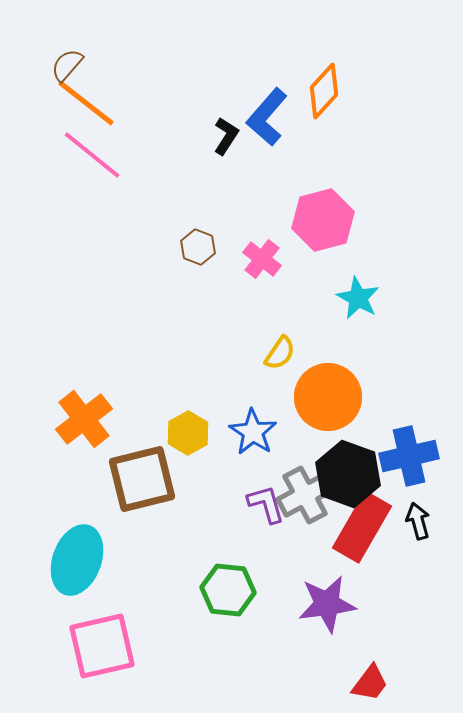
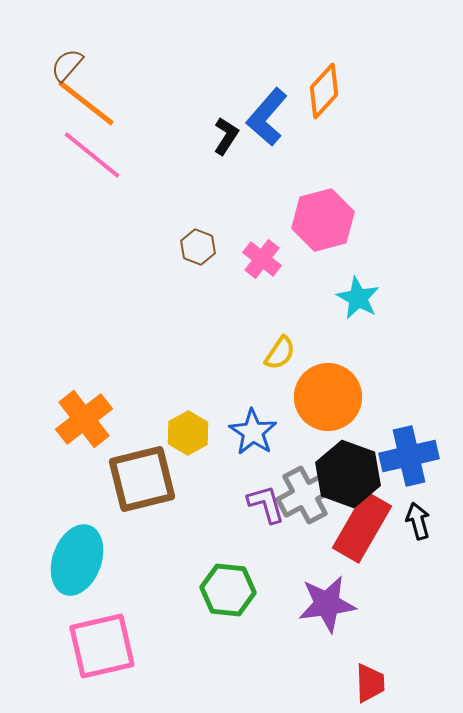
red trapezoid: rotated 39 degrees counterclockwise
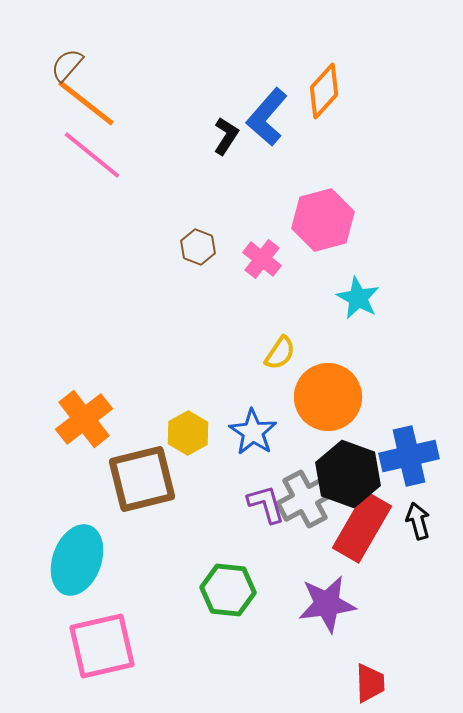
gray cross: moved 4 px down
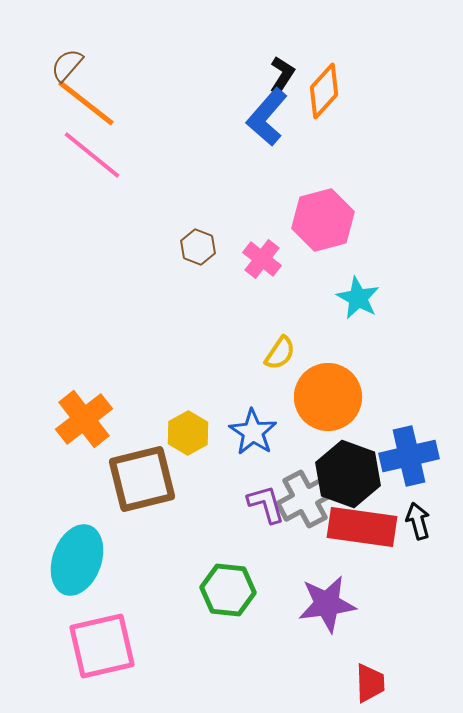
black L-shape: moved 56 px right, 61 px up
red rectangle: rotated 68 degrees clockwise
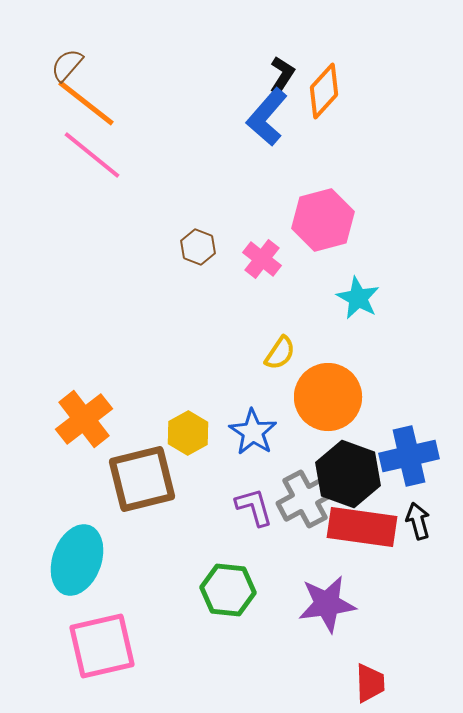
purple L-shape: moved 12 px left, 3 px down
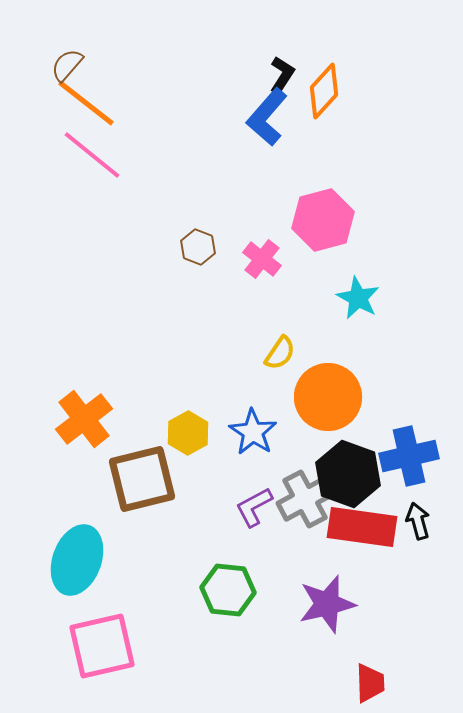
purple L-shape: rotated 102 degrees counterclockwise
purple star: rotated 6 degrees counterclockwise
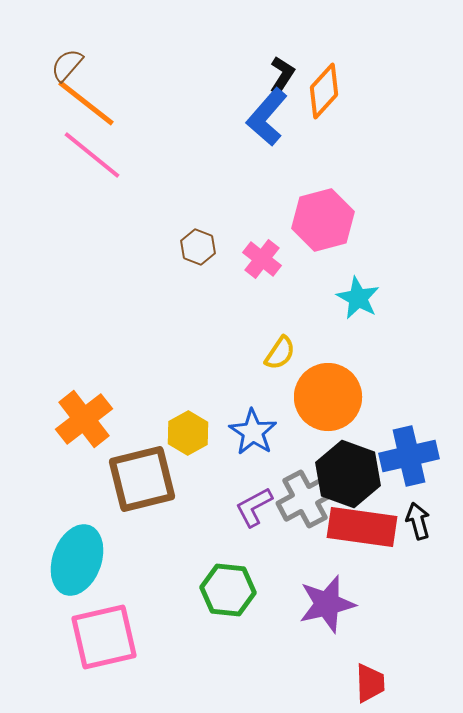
pink square: moved 2 px right, 9 px up
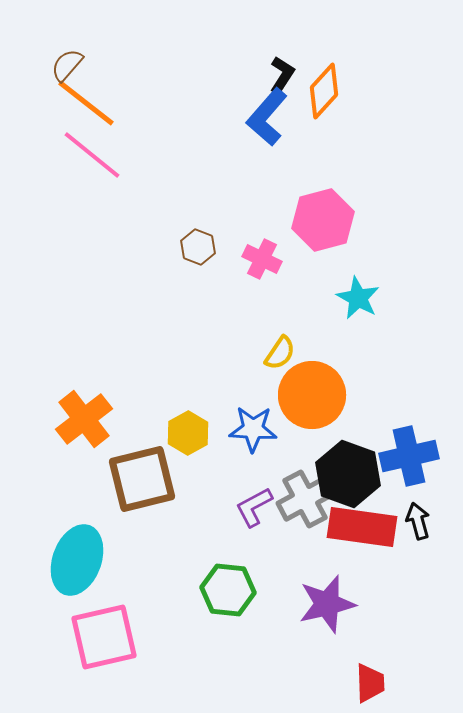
pink cross: rotated 12 degrees counterclockwise
orange circle: moved 16 px left, 2 px up
blue star: moved 3 px up; rotated 30 degrees counterclockwise
